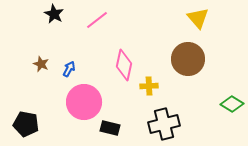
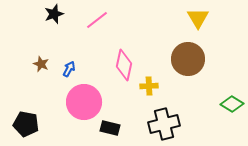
black star: rotated 24 degrees clockwise
yellow triangle: rotated 10 degrees clockwise
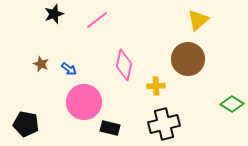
yellow triangle: moved 2 px down; rotated 20 degrees clockwise
blue arrow: rotated 98 degrees clockwise
yellow cross: moved 7 px right
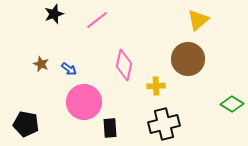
black rectangle: rotated 72 degrees clockwise
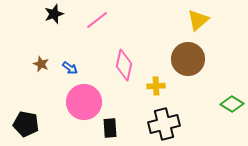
blue arrow: moved 1 px right, 1 px up
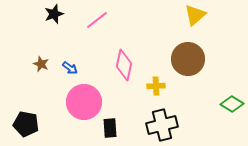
yellow triangle: moved 3 px left, 5 px up
black cross: moved 2 px left, 1 px down
